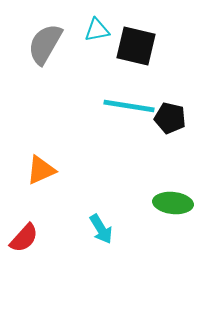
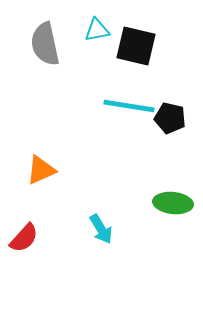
gray semicircle: rotated 42 degrees counterclockwise
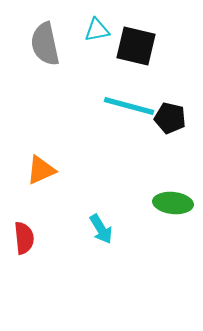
cyan line: rotated 6 degrees clockwise
red semicircle: rotated 48 degrees counterclockwise
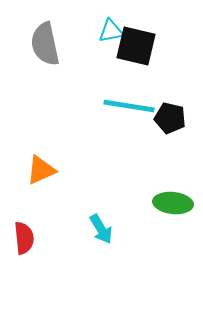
cyan triangle: moved 14 px right, 1 px down
cyan line: rotated 6 degrees counterclockwise
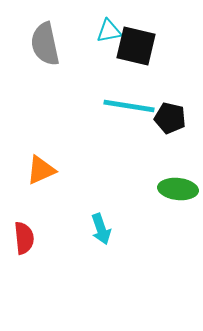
cyan triangle: moved 2 px left
green ellipse: moved 5 px right, 14 px up
cyan arrow: rotated 12 degrees clockwise
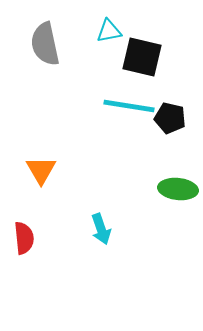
black square: moved 6 px right, 11 px down
orange triangle: rotated 36 degrees counterclockwise
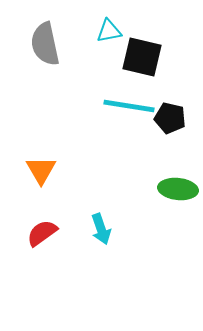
red semicircle: moved 18 px right, 5 px up; rotated 120 degrees counterclockwise
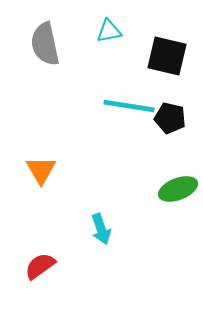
black square: moved 25 px right, 1 px up
green ellipse: rotated 27 degrees counterclockwise
red semicircle: moved 2 px left, 33 px down
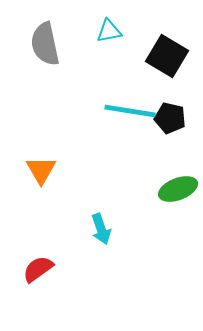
black square: rotated 18 degrees clockwise
cyan line: moved 1 px right, 5 px down
red semicircle: moved 2 px left, 3 px down
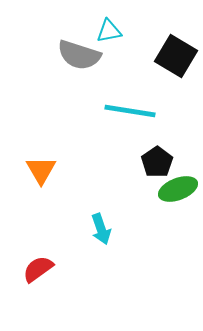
gray semicircle: moved 34 px right, 11 px down; rotated 60 degrees counterclockwise
black square: moved 9 px right
black pentagon: moved 13 px left, 44 px down; rotated 24 degrees clockwise
